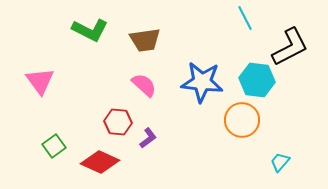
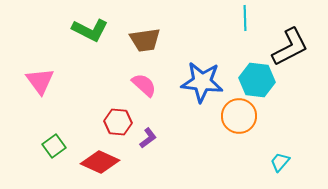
cyan line: rotated 25 degrees clockwise
orange circle: moved 3 px left, 4 px up
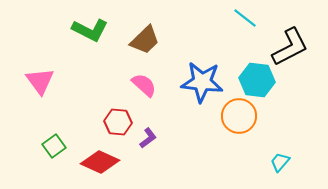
cyan line: rotated 50 degrees counterclockwise
brown trapezoid: rotated 36 degrees counterclockwise
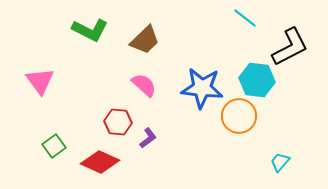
blue star: moved 6 px down
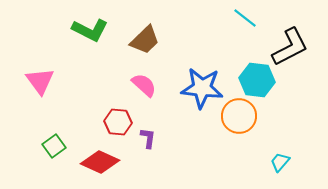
purple L-shape: rotated 45 degrees counterclockwise
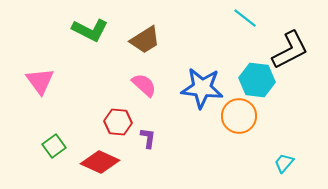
brown trapezoid: rotated 12 degrees clockwise
black L-shape: moved 3 px down
cyan trapezoid: moved 4 px right, 1 px down
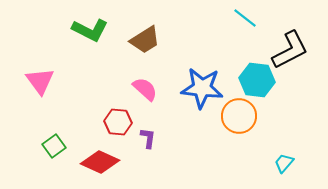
pink semicircle: moved 1 px right, 4 px down
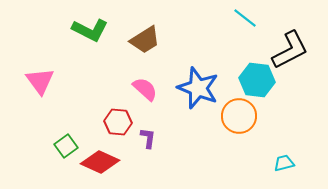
blue star: moved 4 px left; rotated 15 degrees clockwise
green square: moved 12 px right
cyan trapezoid: rotated 35 degrees clockwise
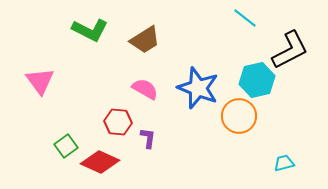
cyan hexagon: rotated 20 degrees counterclockwise
pink semicircle: rotated 12 degrees counterclockwise
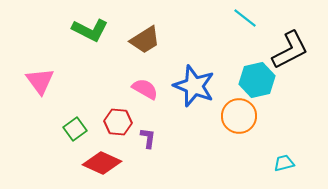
blue star: moved 4 px left, 2 px up
green square: moved 9 px right, 17 px up
red diamond: moved 2 px right, 1 px down
